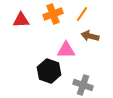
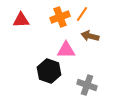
orange cross: moved 7 px right, 3 px down
gray cross: moved 4 px right
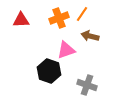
orange cross: moved 1 px left, 1 px down
pink triangle: rotated 18 degrees counterclockwise
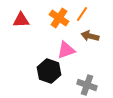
orange cross: rotated 36 degrees counterclockwise
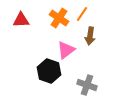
brown arrow: rotated 96 degrees counterclockwise
pink triangle: rotated 18 degrees counterclockwise
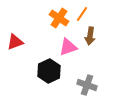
red triangle: moved 6 px left, 22 px down; rotated 18 degrees counterclockwise
pink triangle: moved 2 px right, 3 px up; rotated 18 degrees clockwise
black hexagon: rotated 15 degrees clockwise
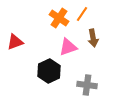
brown arrow: moved 3 px right, 2 px down; rotated 18 degrees counterclockwise
gray cross: rotated 12 degrees counterclockwise
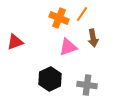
orange cross: rotated 12 degrees counterclockwise
black hexagon: moved 1 px right, 8 px down
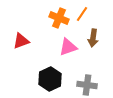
brown arrow: rotated 18 degrees clockwise
red triangle: moved 6 px right, 1 px up
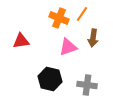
red triangle: rotated 12 degrees clockwise
black hexagon: rotated 20 degrees counterclockwise
